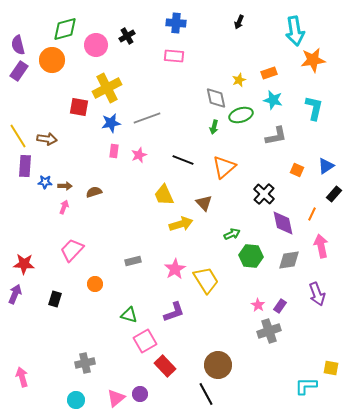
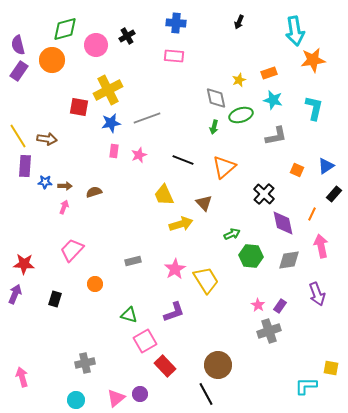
yellow cross at (107, 88): moved 1 px right, 2 px down
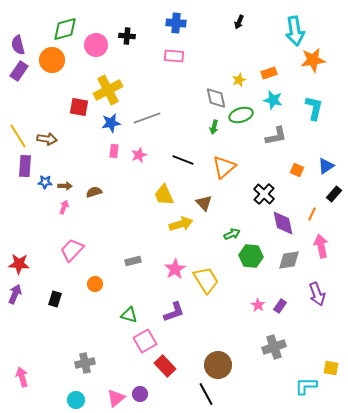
black cross at (127, 36): rotated 35 degrees clockwise
red star at (24, 264): moved 5 px left
gray cross at (269, 331): moved 5 px right, 16 px down
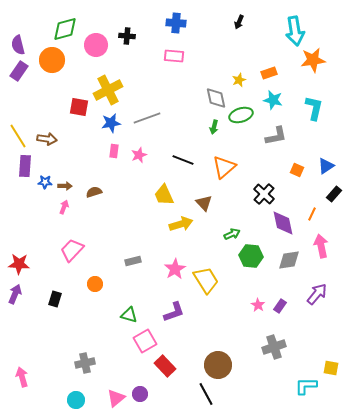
purple arrow at (317, 294): rotated 120 degrees counterclockwise
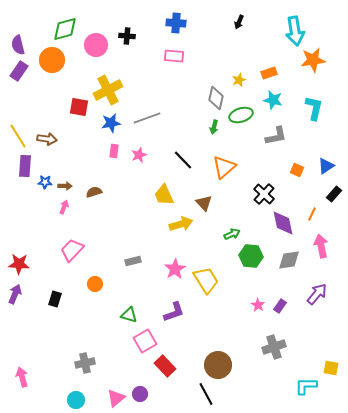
gray diamond at (216, 98): rotated 25 degrees clockwise
black line at (183, 160): rotated 25 degrees clockwise
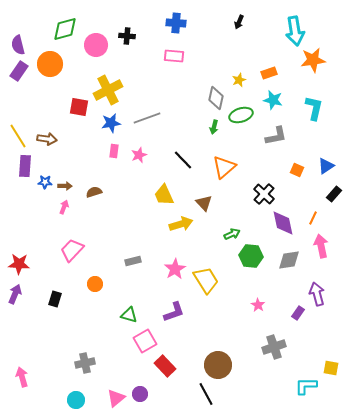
orange circle at (52, 60): moved 2 px left, 4 px down
orange line at (312, 214): moved 1 px right, 4 px down
purple arrow at (317, 294): rotated 55 degrees counterclockwise
purple rectangle at (280, 306): moved 18 px right, 7 px down
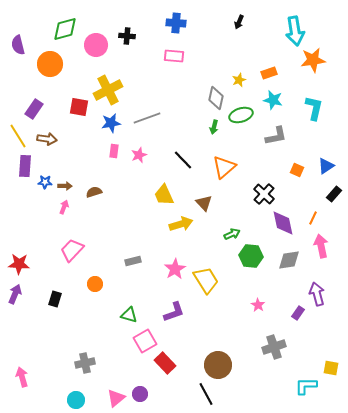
purple rectangle at (19, 71): moved 15 px right, 38 px down
red rectangle at (165, 366): moved 3 px up
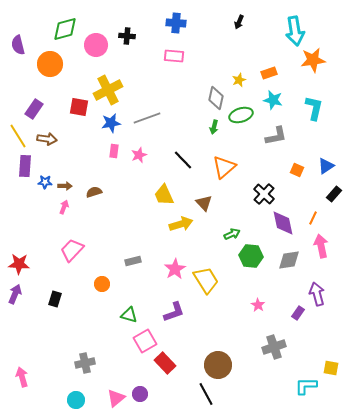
orange circle at (95, 284): moved 7 px right
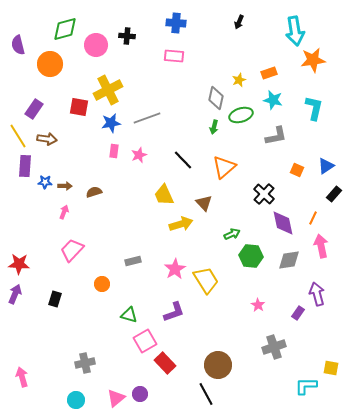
pink arrow at (64, 207): moved 5 px down
